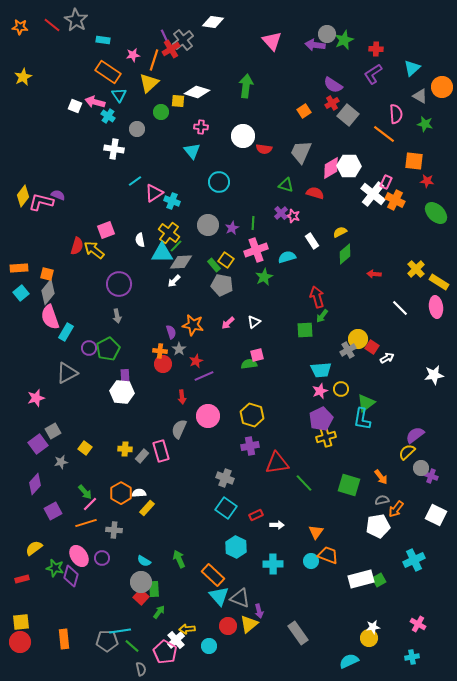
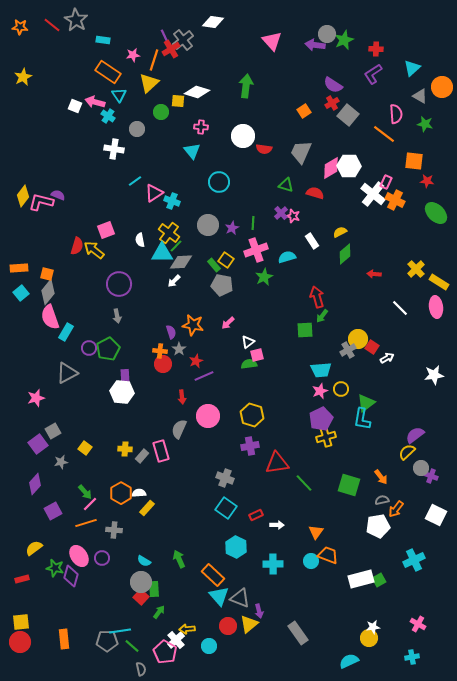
white triangle at (254, 322): moved 6 px left, 20 px down
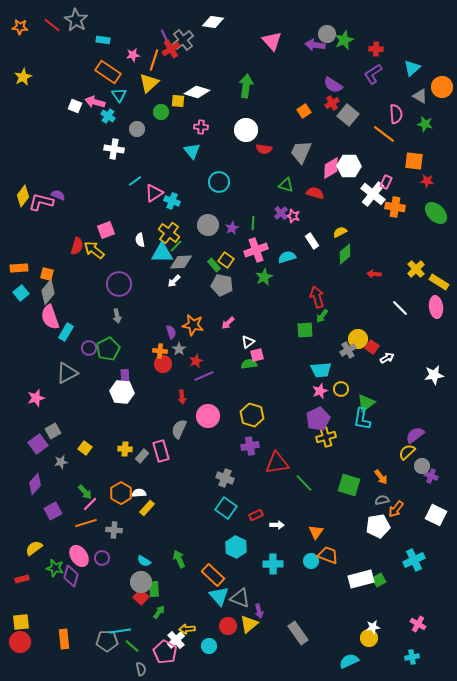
white circle at (243, 136): moved 3 px right, 6 px up
orange cross at (395, 200): moved 7 px down; rotated 18 degrees counterclockwise
purple pentagon at (321, 419): moved 3 px left
gray circle at (421, 468): moved 1 px right, 2 px up
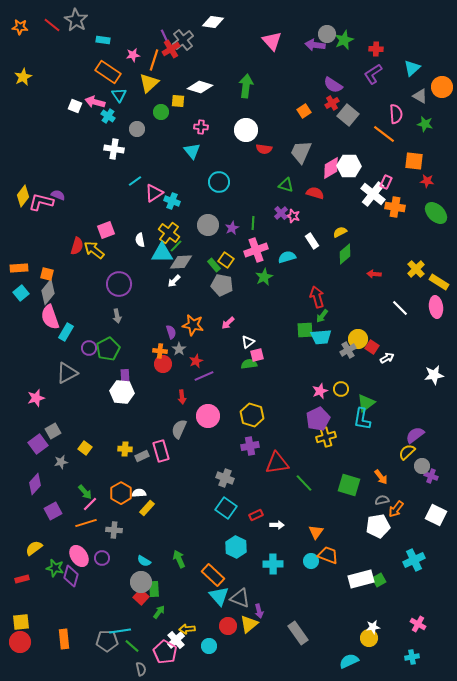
white diamond at (197, 92): moved 3 px right, 5 px up
cyan trapezoid at (321, 370): moved 33 px up
gray rectangle at (142, 456): rotated 24 degrees clockwise
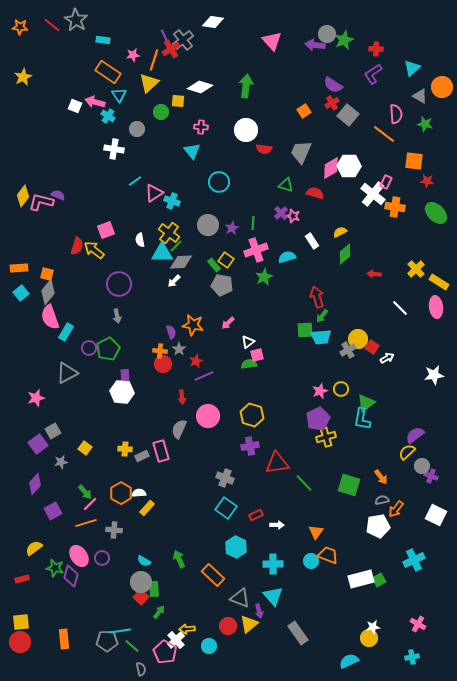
cyan triangle at (219, 596): moved 54 px right
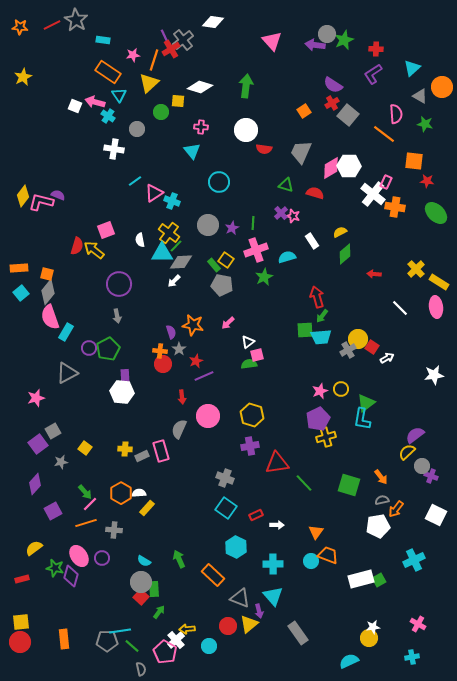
red line at (52, 25): rotated 66 degrees counterclockwise
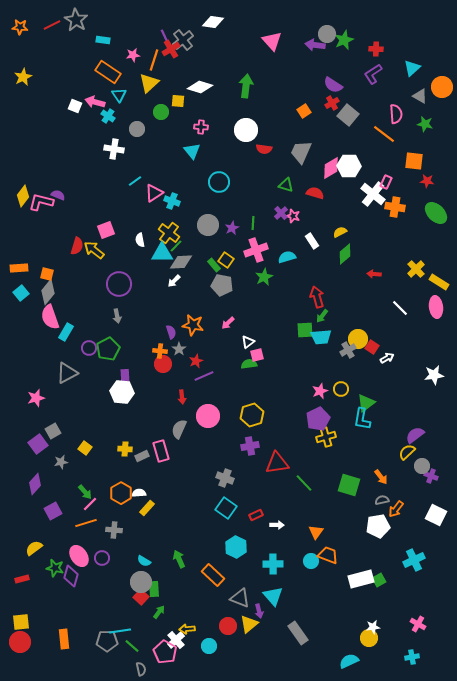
yellow hexagon at (252, 415): rotated 25 degrees clockwise
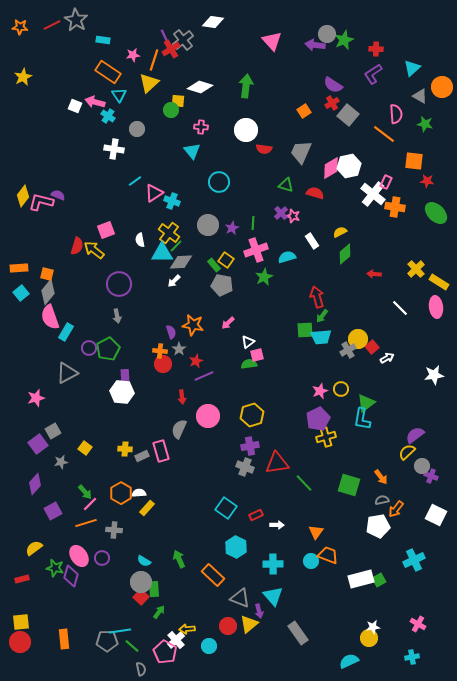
green circle at (161, 112): moved 10 px right, 2 px up
white hexagon at (349, 166): rotated 15 degrees counterclockwise
red square at (372, 347): rotated 16 degrees clockwise
gray cross at (225, 478): moved 20 px right, 11 px up
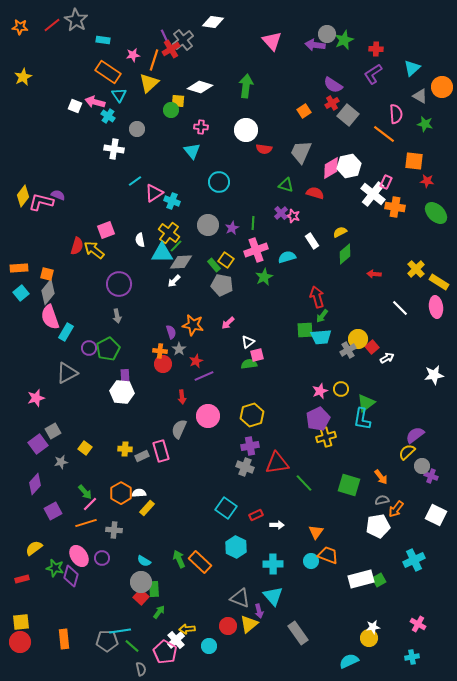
red line at (52, 25): rotated 12 degrees counterclockwise
orange rectangle at (213, 575): moved 13 px left, 13 px up
